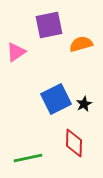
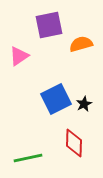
pink triangle: moved 3 px right, 4 px down
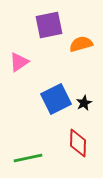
pink triangle: moved 6 px down
black star: moved 1 px up
red diamond: moved 4 px right
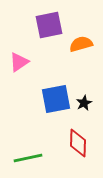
blue square: rotated 16 degrees clockwise
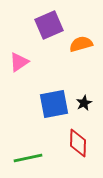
purple square: rotated 12 degrees counterclockwise
blue square: moved 2 px left, 5 px down
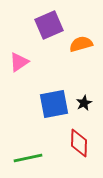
red diamond: moved 1 px right
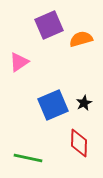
orange semicircle: moved 5 px up
blue square: moved 1 px left, 1 px down; rotated 12 degrees counterclockwise
green line: rotated 24 degrees clockwise
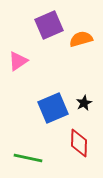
pink triangle: moved 1 px left, 1 px up
blue square: moved 3 px down
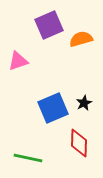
pink triangle: rotated 15 degrees clockwise
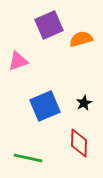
blue square: moved 8 px left, 2 px up
